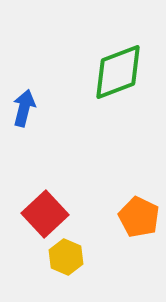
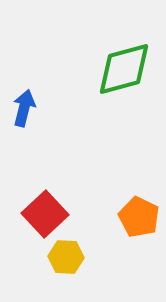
green diamond: moved 6 px right, 3 px up; rotated 6 degrees clockwise
yellow hexagon: rotated 20 degrees counterclockwise
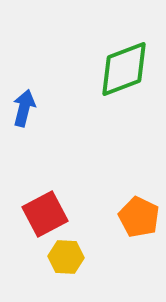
green diamond: rotated 6 degrees counterclockwise
red square: rotated 15 degrees clockwise
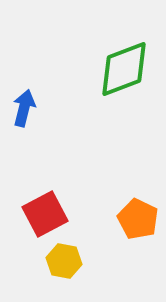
orange pentagon: moved 1 px left, 2 px down
yellow hexagon: moved 2 px left, 4 px down; rotated 8 degrees clockwise
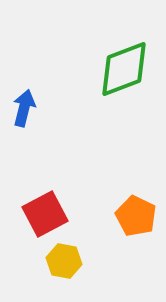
orange pentagon: moved 2 px left, 3 px up
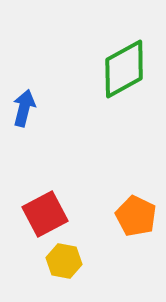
green diamond: rotated 8 degrees counterclockwise
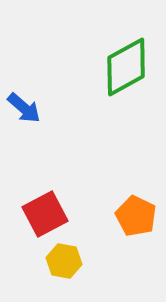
green diamond: moved 2 px right, 2 px up
blue arrow: rotated 117 degrees clockwise
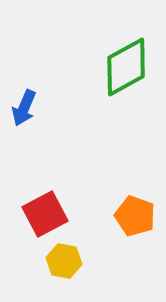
blue arrow: rotated 72 degrees clockwise
orange pentagon: moved 1 px left; rotated 6 degrees counterclockwise
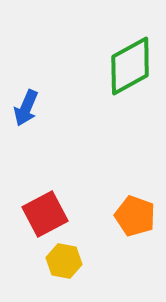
green diamond: moved 4 px right, 1 px up
blue arrow: moved 2 px right
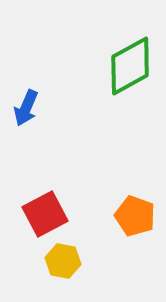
yellow hexagon: moved 1 px left
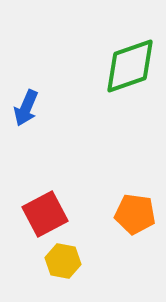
green diamond: rotated 10 degrees clockwise
orange pentagon: moved 2 px up; rotated 12 degrees counterclockwise
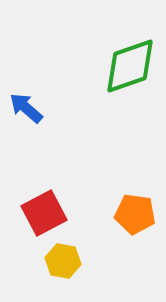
blue arrow: rotated 108 degrees clockwise
red square: moved 1 px left, 1 px up
